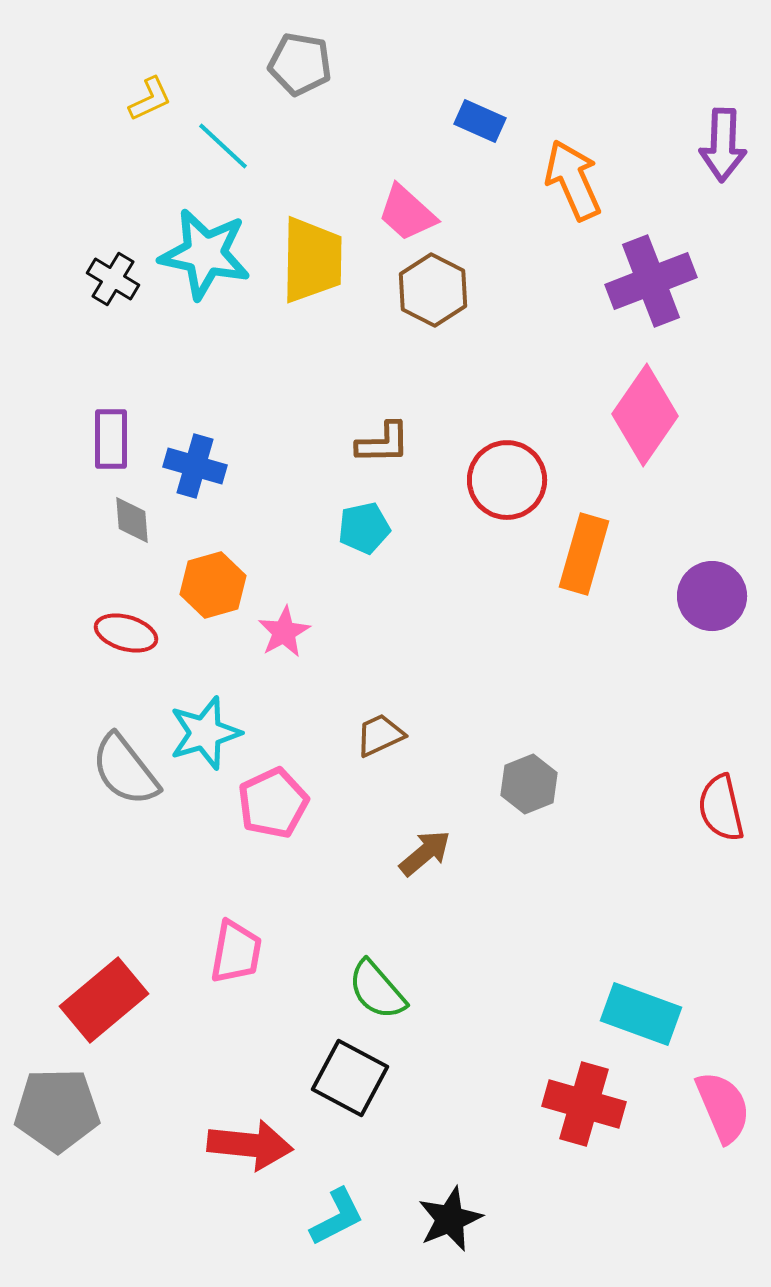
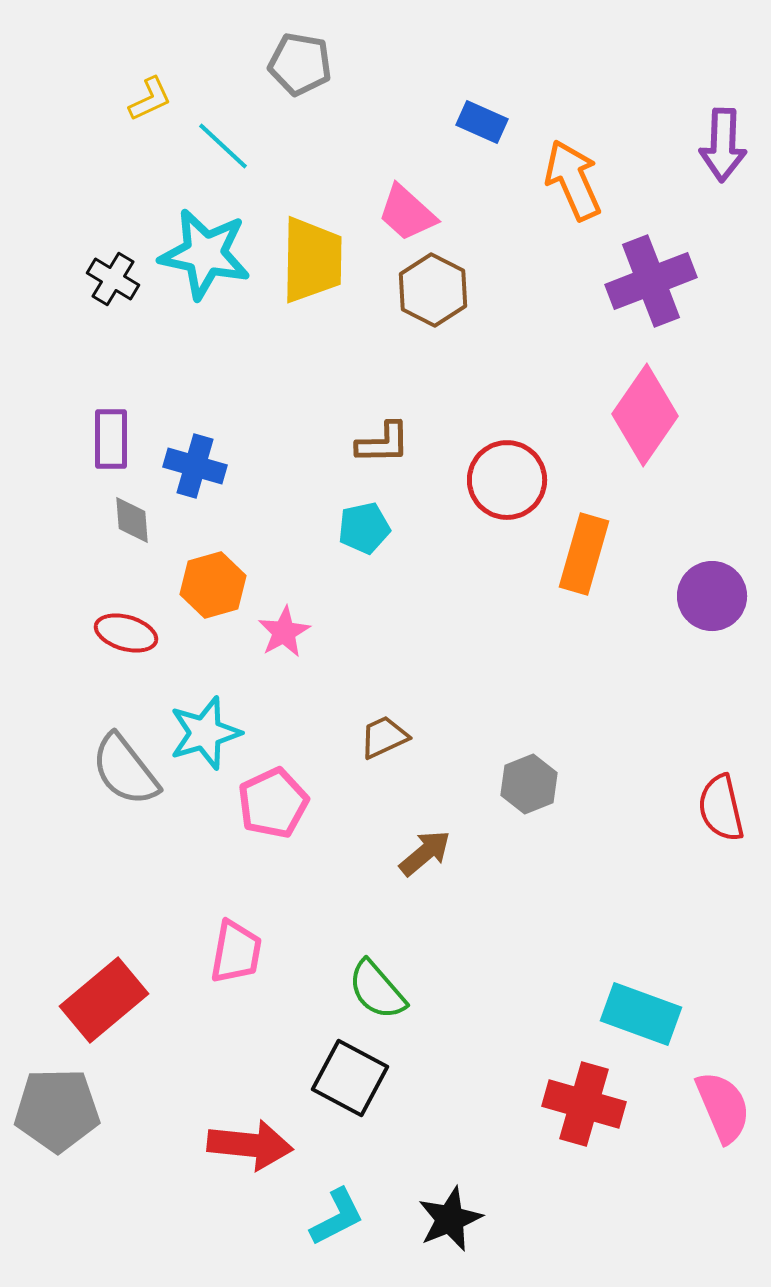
blue rectangle at (480, 121): moved 2 px right, 1 px down
brown trapezoid at (380, 735): moved 4 px right, 2 px down
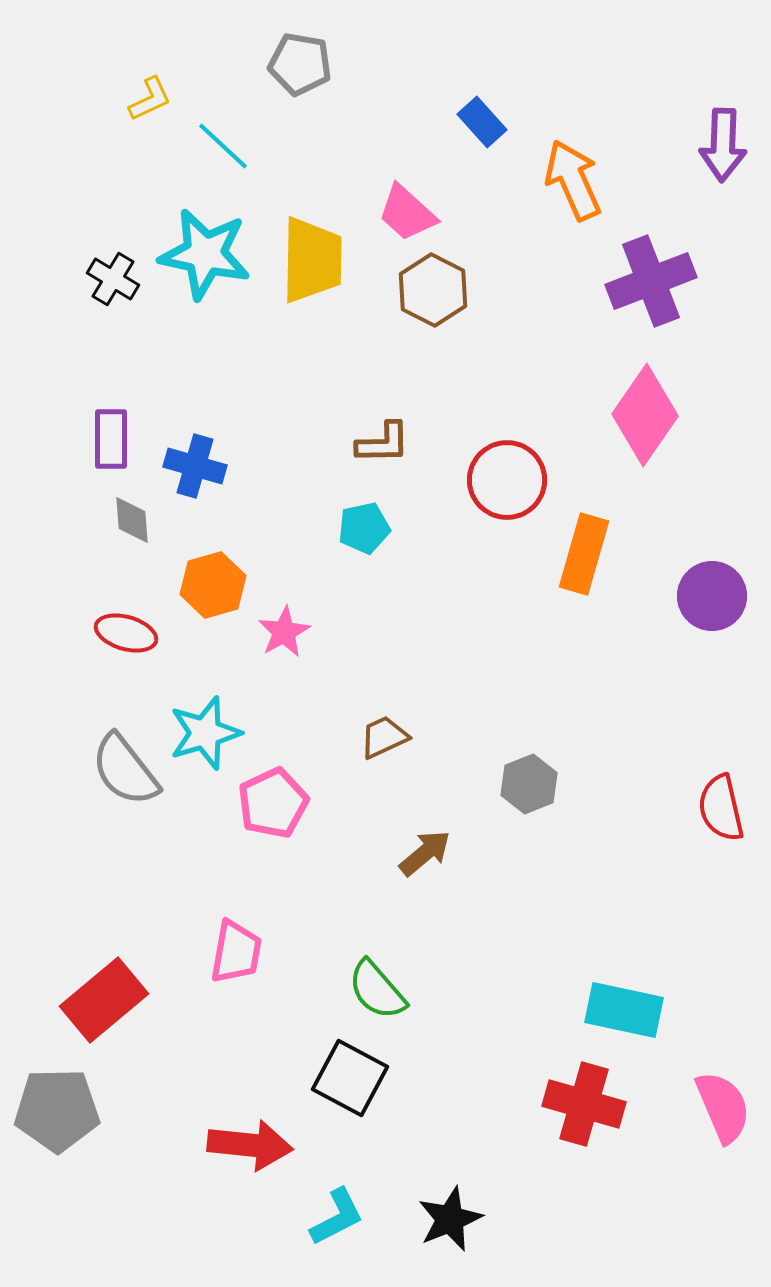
blue rectangle at (482, 122): rotated 24 degrees clockwise
cyan rectangle at (641, 1014): moved 17 px left, 4 px up; rotated 8 degrees counterclockwise
